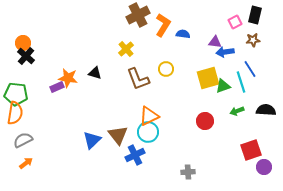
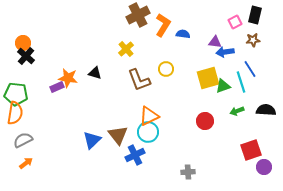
brown L-shape: moved 1 px right, 1 px down
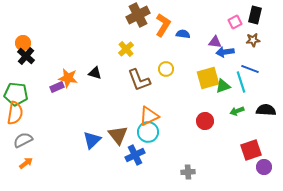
blue line: rotated 36 degrees counterclockwise
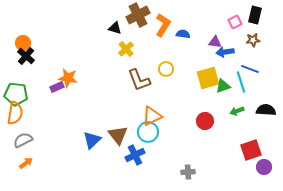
black triangle: moved 20 px right, 45 px up
orange triangle: moved 3 px right
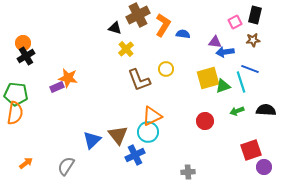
black cross: rotated 18 degrees clockwise
gray semicircle: moved 43 px right, 26 px down; rotated 30 degrees counterclockwise
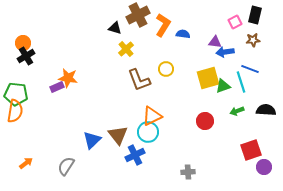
orange semicircle: moved 2 px up
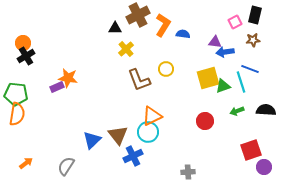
black triangle: rotated 16 degrees counterclockwise
orange semicircle: moved 2 px right, 3 px down
blue cross: moved 2 px left, 1 px down
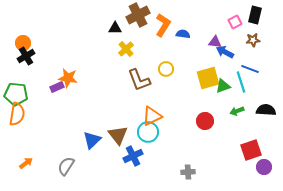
blue arrow: rotated 36 degrees clockwise
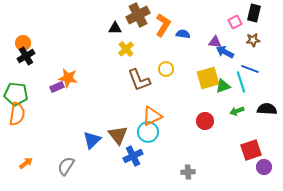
black rectangle: moved 1 px left, 2 px up
black semicircle: moved 1 px right, 1 px up
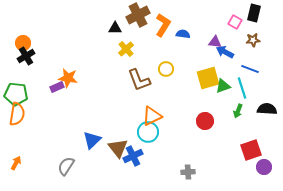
pink square: rotated 32 degrees counterclockwise
cyan line: moved 1 px right, 6 px down
green arrow: moved 1 px right; rotated 48 degrees counterclockwise
brown triangle: moved 13 px down
orange arrow: moved 10 px left; rotated 24 degrees counterclockwise
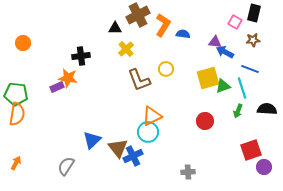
black cross: moved 55 px right; rotated 24 degrees clockwise
